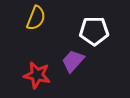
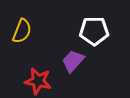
yellow semicircle: moved 14 px left, 13 px down
red star: moved 1 px right, 6 px down
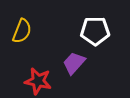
white pentagon: moved 1 px right
purple trapezoid: moved 1 px right, 2 px down
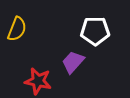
yellow semicircle: moved 5 px left, 2 px up
purple trapezoid: moved 1 px left, 1 px up
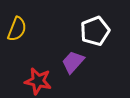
white pentagon: rotated 20 degrees counterclockwise
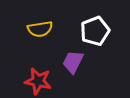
yellow semicircle: moved 23 px right; rotated 60 degrees clockwise
purple trapezoid: rotated 15 degrees counterclockwise
